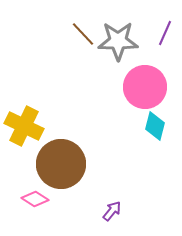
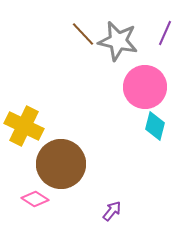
gray star: rotated 12 degrees clockwise
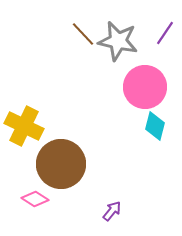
purple line: rotated 10 degrees clockwise
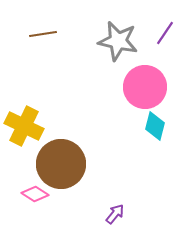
brown line: moved 40 px left; rotated 56 degrees counterclockwise
pink diamond: moved 5 px up
purple arrow: moved 3 px right, 3 px down
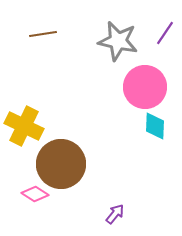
cyan diamond: rotated 12 degrees counterclockwise
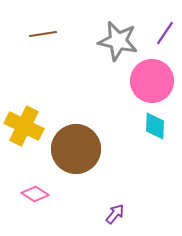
pink circle: moved 7 px right, 6 px up
brown circle: moved 15 px right, 15 px up
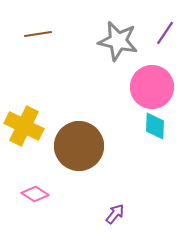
brown line: moved 5 px left
pink circle: moved 6 px down
brown circle: moved 3 px right, 3 px up
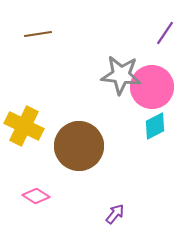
gray star: moved 3 px right, 34 px down; rotated 6 degrees counterclockwise
cyan diamond: rotated 60 degrees clockwise
pink diamond: moved 1 px right, 2 px down
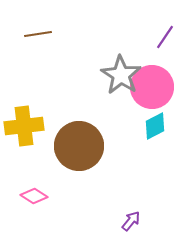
purple line: moved 4 px down
gray star: rotated 27 degrees clockwise
yellow cross: rotated 33 degrees counterclockwise
pink diamond: moved 2 px left
purple arrow: moved 16 px right, 7 px down
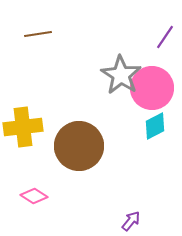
pink circle: moved 1 px down
yellow cross: moved 1 px left, 1 px down
